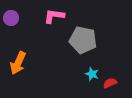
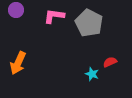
purple circle: moved 5 px right, 8 px up
gray pentagon: moved 6 px right, 17 px up; rotated 16 degrees clockwise
red semicircle: moved 21 px up
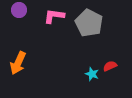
purple circle: moved 3 px right
red semicircle: moved 4 px down
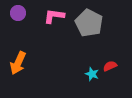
purple circle: moved 1 px left, 3 px down
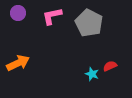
pink L-shape: moved 2 px left; rotated 20 degrees counterclockwise
orange arrow: rotated 140 degrees counterclockwise
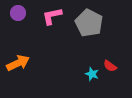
red semicircle: rotated 120 degrees counterclockwise
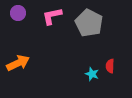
red semicircle: rotated 56 degrees clockwise
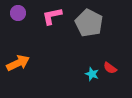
red semicircle: moved 2 px down; rotated 56 degrees counterclockwise
